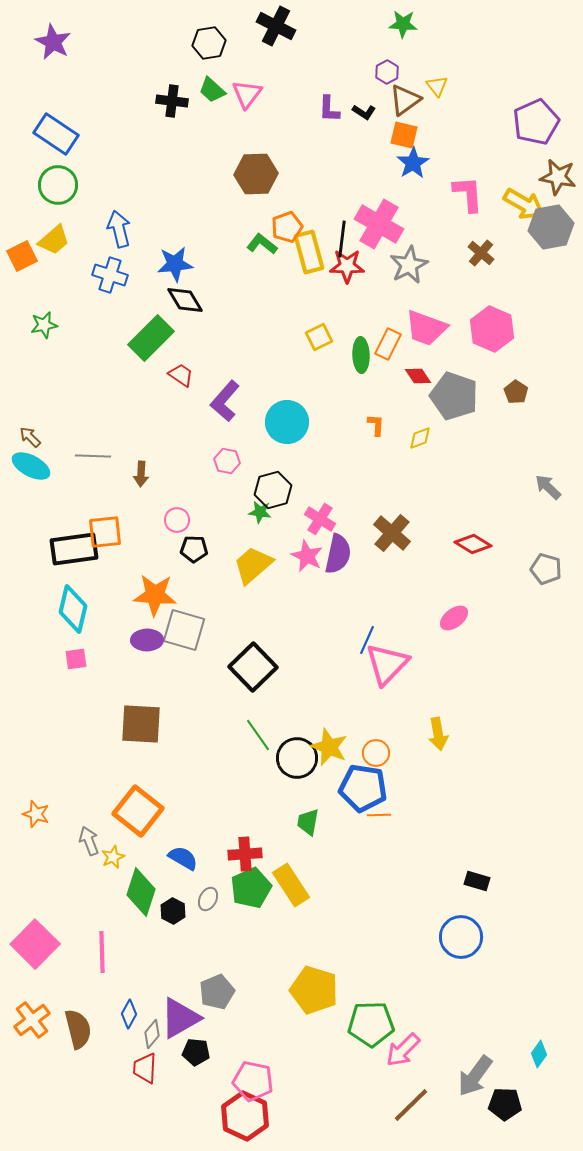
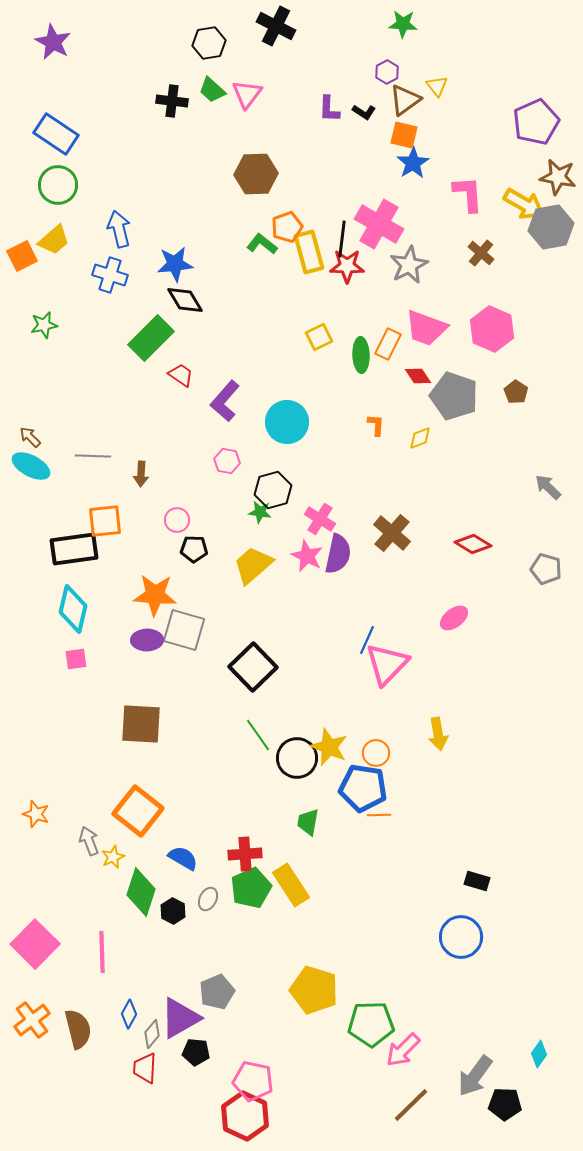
orange square at (105, 532): moved 11 px up
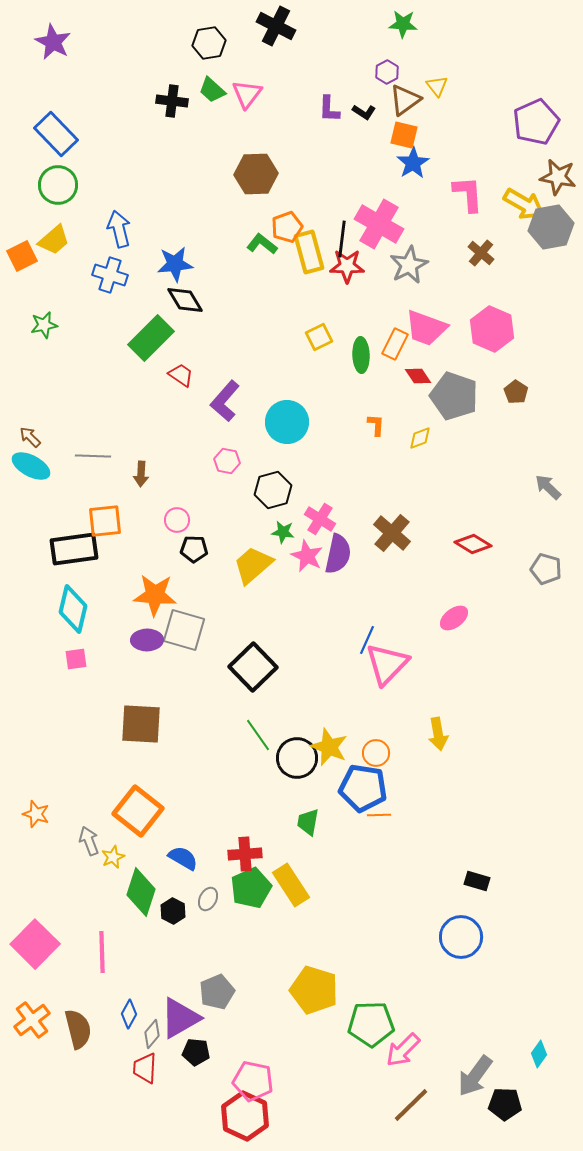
blue rectangle at (56, 134): rotated 12 degrees clockwise
orange rectangle at (388, 344): moved 7 px right
green star at (260, 512): moved 23 px right, 20 px down
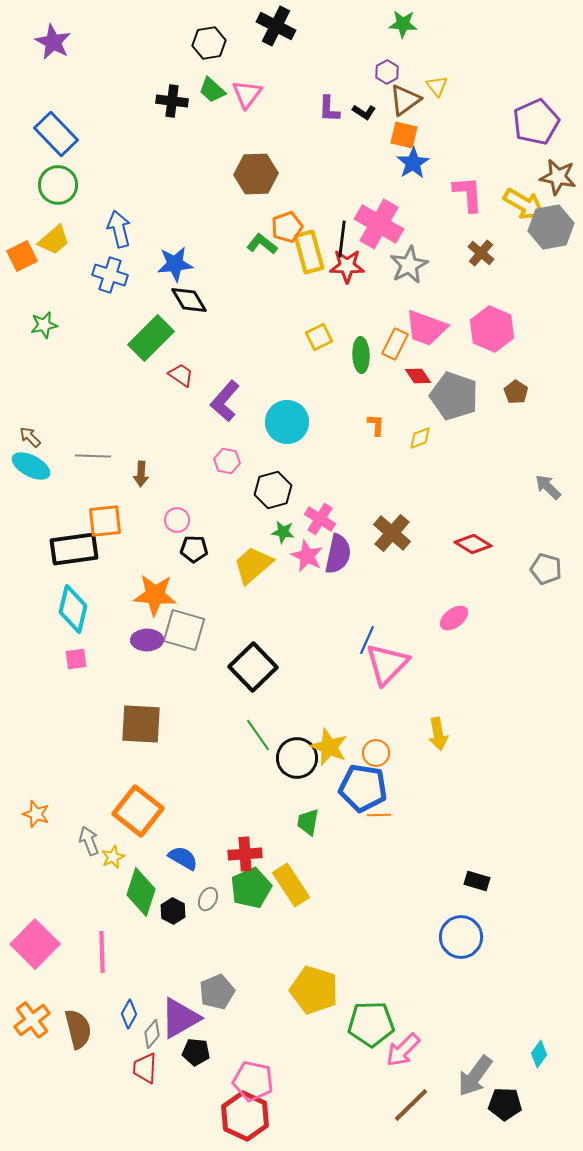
black diamond at (185, 300): moved 4 px right
